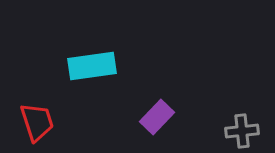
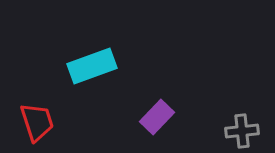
cyan rectangle: rotated 12 degrees counterclockwise
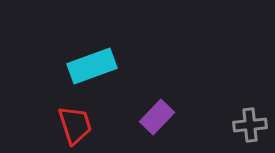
red trapezoid: moved 38 px right, 3 px down
gray cross: moved 8 px right, 6 px up
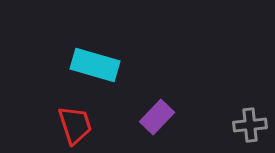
cyan rectangle: moved 3 px right, 1 px up; rotated 36 degrees clockwise
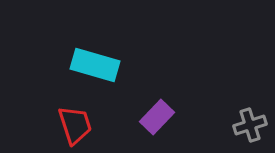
gray cross: rotated 12 degrees counterclockwise
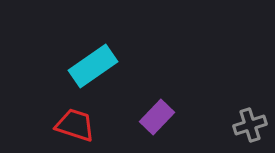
cyan rectangle: moved 2 px left, 1 px down; rotated 51 degrees counterclockwise
red trapezoid: rotated 54 degrees counterclockwise
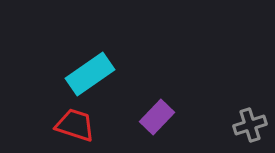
cyan rectangle: moved 3 px left, 8 px down
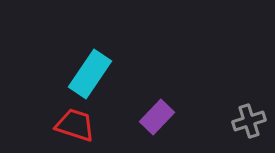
cyan rectangle: rotated 21 degrees counterclockwise
gray cross: moved 1 px left, 4 px up
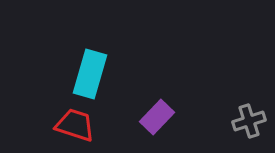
cyan rectangle: rotated 18 degrees counterclockwise
